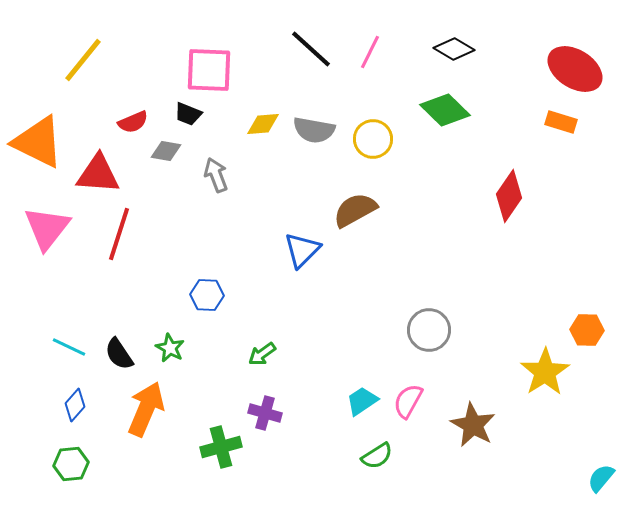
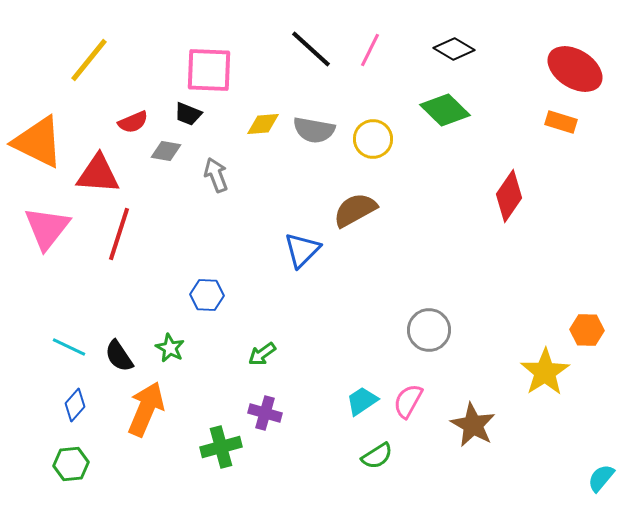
pink line: moved 2 px up
yellow line: moved 6 px right
black semicircle: moved 2 px down
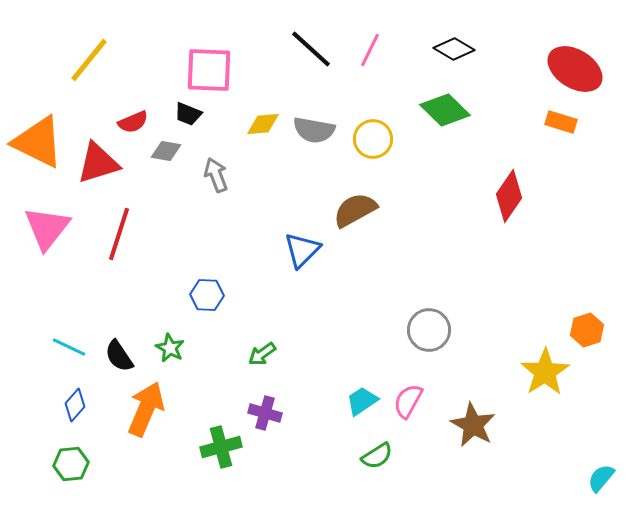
red triangle: moved 11 px up; rotated 21 degrees counterclockwise
orange hexagon: rotated 20 degrees counterclockwise
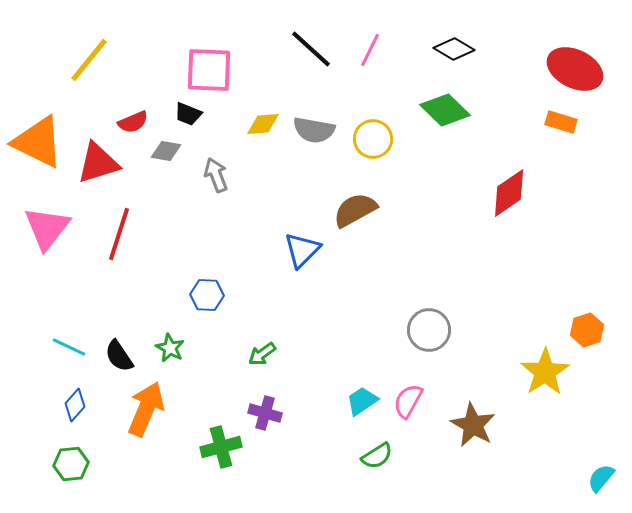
red ellipse: rotated 6 degrees counterclockwise
red diamond: moved 3 px up; rotated 21 degrees clockwise
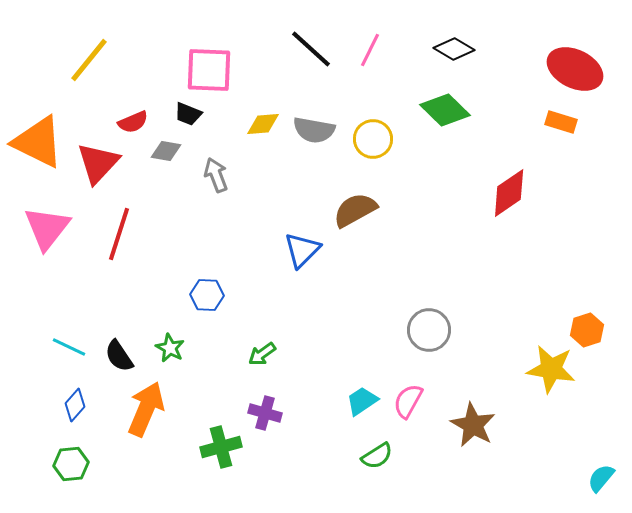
red triangle: rotated 30 degrees counterclockwise
yellow star: moved 6 px right, 3 px up; rotated 30 degrees counterclockwise
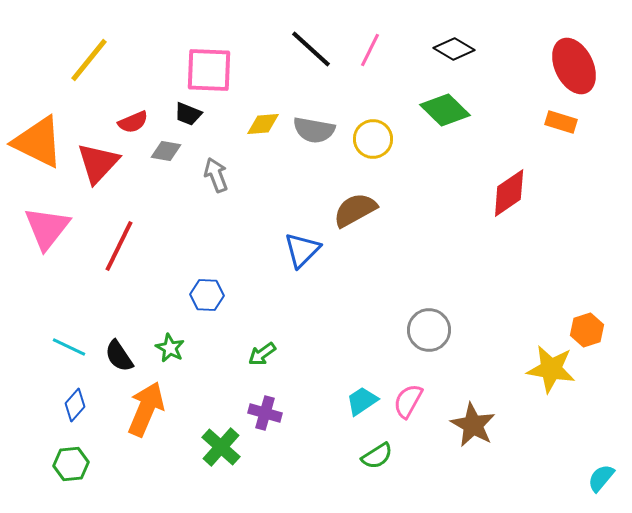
red ellipse: moved 1 px left, 3 px up; rotated 38 degrees clockwise
red line: moved 12 px down; rotated 8 degrees clockwise
green cross: rotated 33 degrees counterclockwise
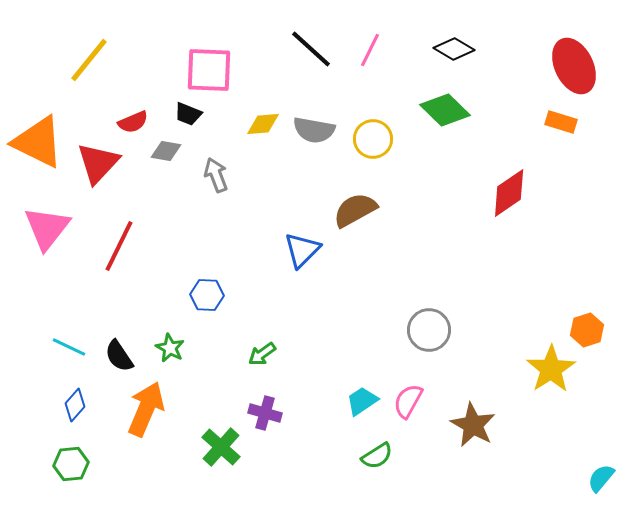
yellow star: rotated 30 degrees clockwise
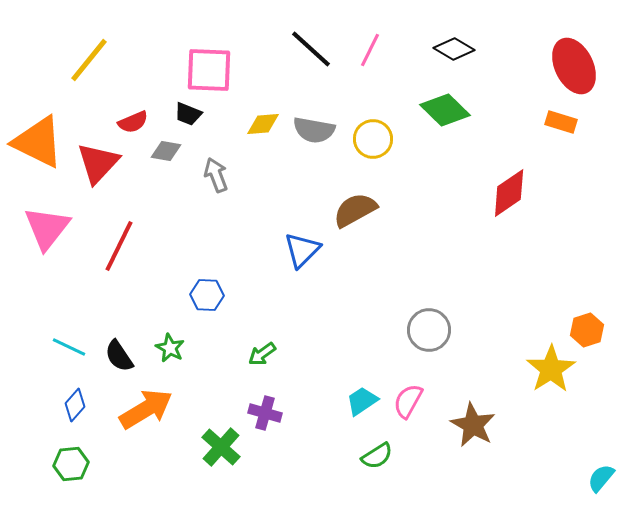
orange arrow: rotated 36 degrees clockwise
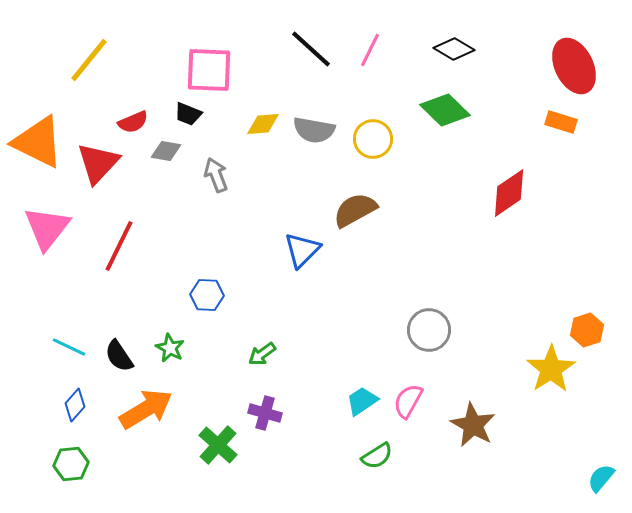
green cross: moved 3 px left, 2 px up
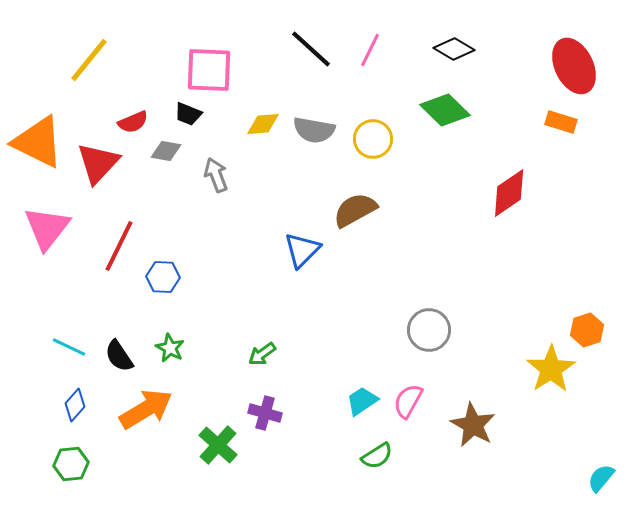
blue hexagon: moved 44 px left, 18 px up
